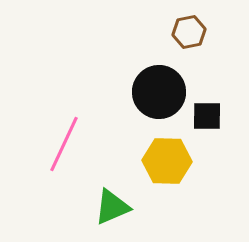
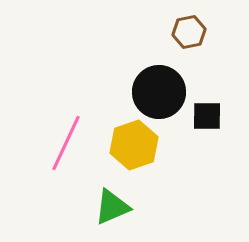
pink line: moved 2 px right, 1 px up
yellow hexagon: moved 33 px left, 16 px up; rotated 21 degrees counterclockwise
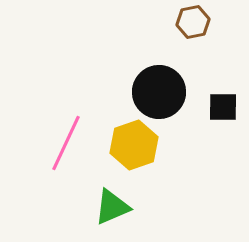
brown hexagon: moved 4 px right, 10 px up
black square: moved 16 px right, 9 px up
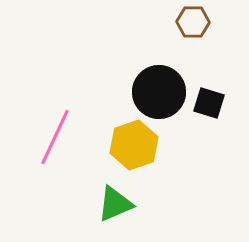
brown hexagon: rotated 12 degrees clockwise
black square: moved 14 px left, 4 px up; rotated 16 degrees clockwise
pink line: moved 11 px left, 6 px up
green triangle: moved 3 px right, 3 px up
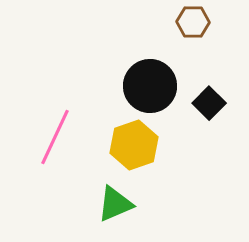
black circle: moved 9 px left, 6 px up
black square: rotated 28 degrees clockwise
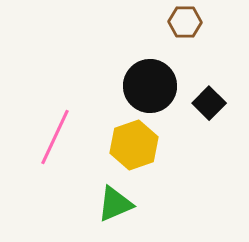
brown hexagon: moved 8 px left
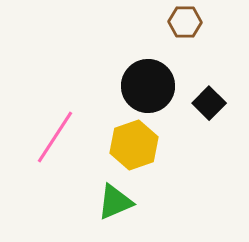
black circle: moved 2 px left
pink line: rotated 8 degrees clockwise
green triangle: moved 2 px up
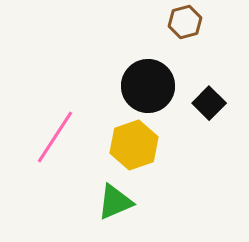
brown hexagon: rotated 16 degrees counterclockwise
